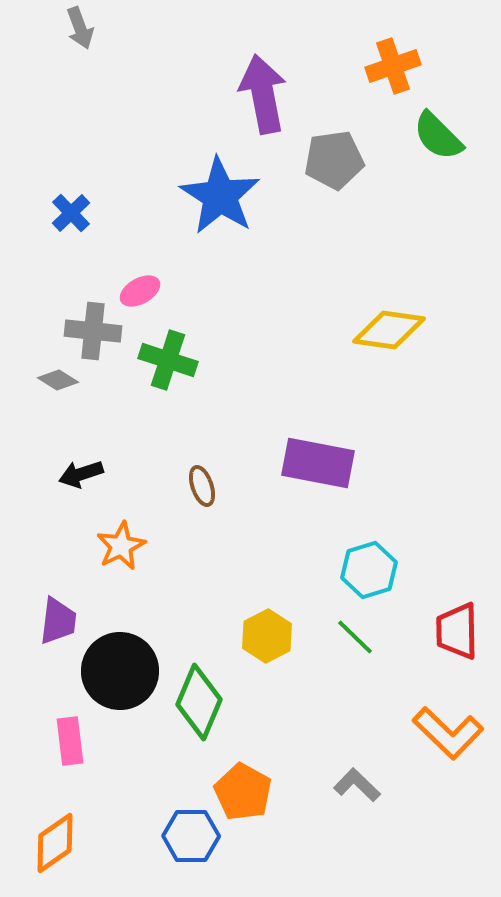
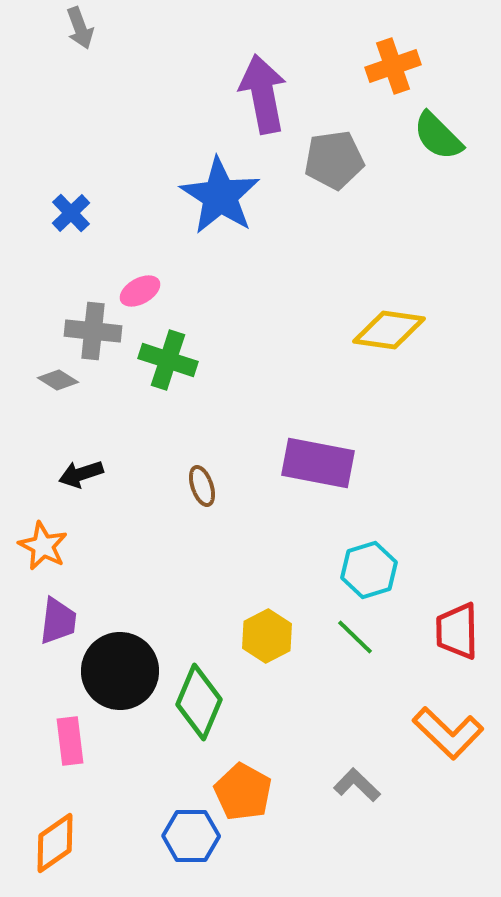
orange star: moved 78 px left; rotated 18 degrees counterclockwise
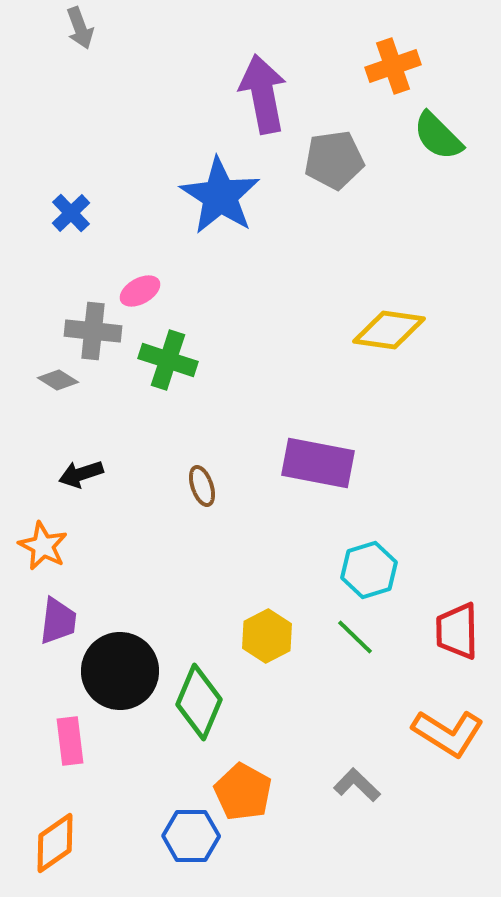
orange L-shape: rotated 12 degrees counterclockwise
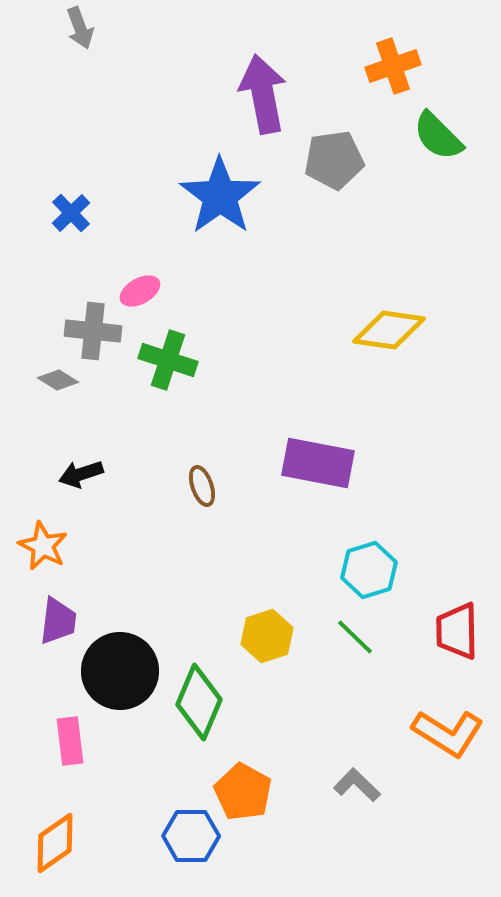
blue star: rotated 4 degrees clockwise
yellow hexagon: rotated 9 degrees clockwise
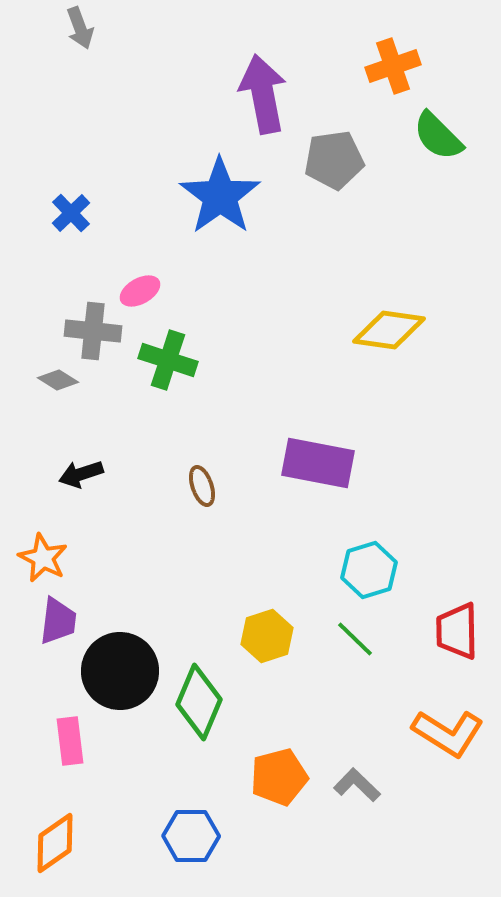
orange star: moved 12 px down
green line: moved 2 px down
orange pentagon: moved 36 px right, 15 px up; rotated 28 degrees clockwise
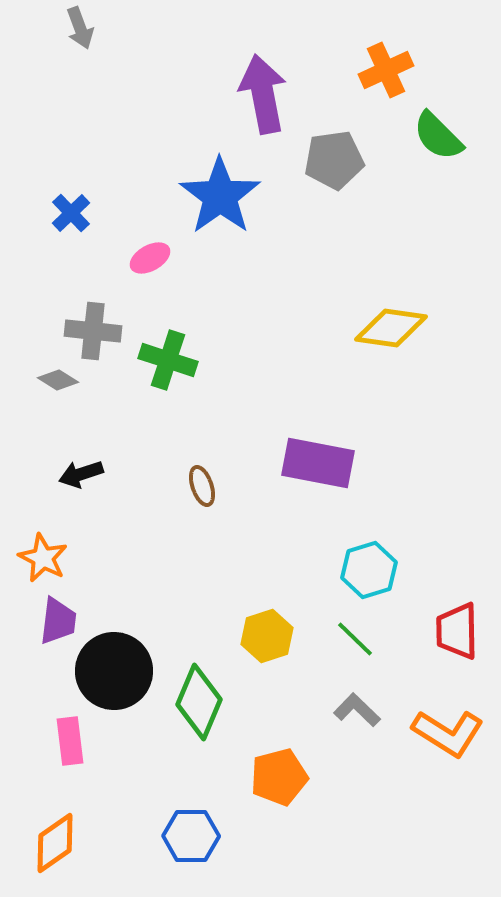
orange cross: moved 7 px left, 4 px down; rotated 6 degrees counterclockwise
pink ellipse: moved 10 px right, 33 px up
yellow diamond: moved 2 px right, 2 px up
black circle: moved 6 px left
gray L-shape: moved 75 px up
